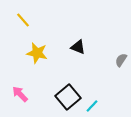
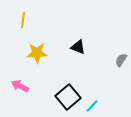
yellow line: rotated 49 degrees clockwise
yellow star: rotated 15 degrees counterclockwise
pink arrow: moved 8 px up; rotated 18 degrees counterclockwise
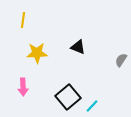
pink arrow: moved 3 px right, 1 px down; rotated 120 degrees counterclockwise
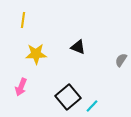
yellow star: moved 1 px left, 1 px down
pink arrow: moved 2 px left; rotated 24 degrees clockwise
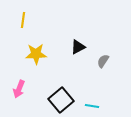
black triangle: rotated 49 degrees counterclockwise
gray semicircle: moved 18 px left, 1 px down
pink arrow: moved 2 px left, 2 px down
black square: moved 7 px left, 3 px down
cyan line: rotated 56 degrees clockwise
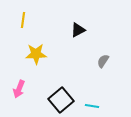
black triangle: moved 17 px up
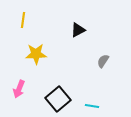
black square: moved 3 px left, 1 px up
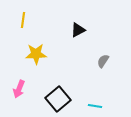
cyan line: moved 3 px right
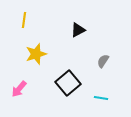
yellow line: moved 1 px right
yellow star: rotated 15 degrees counterclockwise
pink arrow: rotated 18 degrees clockwise
black square: moved 10 px right, 16 px up
cyan line: moved 6 px right, 8 px up
